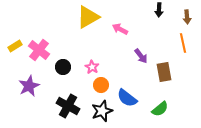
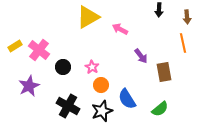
blue semicircle: moved 1 px down; rotated 20 degrees clockwise
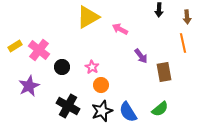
black circle: moved 1 px left
blue semicircle: moved 1 px right, 13 px down
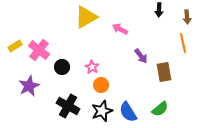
yellow triangle: moved 2 px left
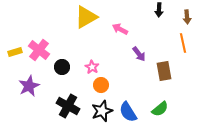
yellow rectangle: moved 6 px down; rotated 16 degrees clockwise
purple arrow: moved 2 px left, 2 px up
brown rectangle: moved 1 px up
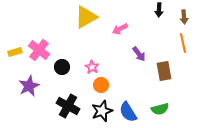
brown arrow: moved 3 px left
pink arrow: rotated 56 degrees counterclockwise
green semicircle: rotated 24 degrees clockwise
